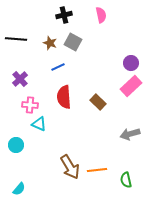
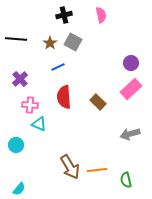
brown star: rotated 16 degrees clockwise
pink rectangle: moved 3 px down
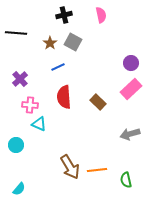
black line: moved 6 px up
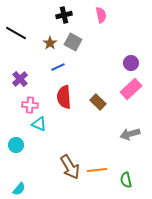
black line: rotated 25 degrees clockwise
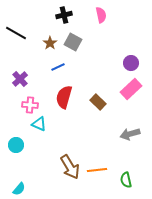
red semicircle: rotated 20 degrees clockwise
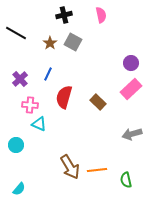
blue line: moved 10 px left, 7 px down; rotated 40 degrees counterclockwise
gray arrow: moved 2 px right
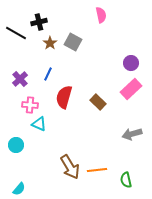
black cross: moved 25 px left, 7 px down
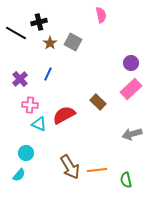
red semicircle: moved 18 px down; rotated 45 degrees clockwise
cyan circle: moved 10 px right, 8 px down
cyan semicircle: moved 14 px up
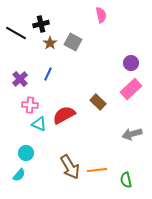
black cross: moved 2 px right, 2 px down
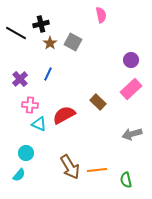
purple circle: moved 3 px up
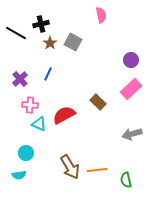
cyan semicircle: rotated 40 degrees clockwise
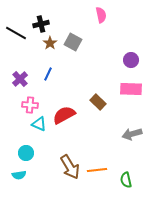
pink rectangle: rotated 45 degrees clockwise
